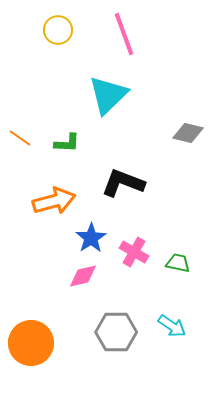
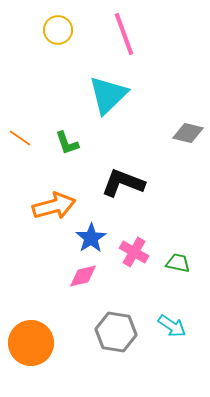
green L-shape: rotated 68 degrees clockwise
orange arrow: moved 5 px down
gray hexagon: rotated 9 degrees clockwise
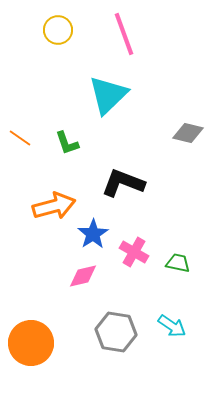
blue star: moved 2 px right, 4 px up
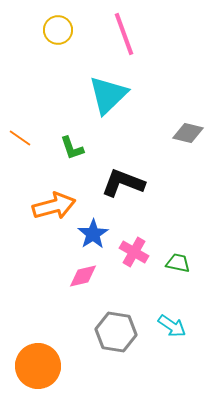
green L-shape: moved 5 px right, 5 px down
orange circle: moved 7 px right, 23 px down
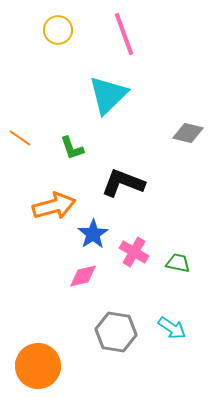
cyan arrow: moved 2 px down
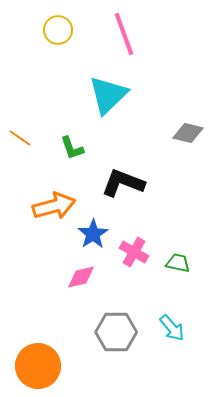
pink diamond: moved 2 px left, 1 px down
cyan arrow: rotated 16 degrees clockwise
gray hexagon: rotated 9 degrees counterclockwise
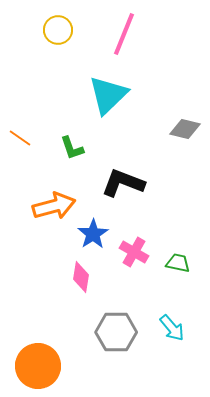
pink line: rotated 42 degrees clockwise
gray diamond: moved 3 px left, 4 px up
pink diamond: rotated 68 degrees counterclockwise
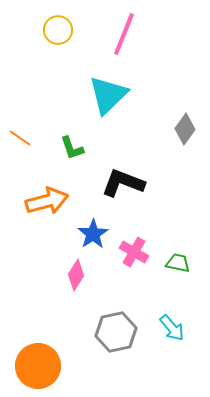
gray diamond: rotated 68 degrees counterclockwise
orange arrow: moved 7 px left, 5 px up
pink diamond: moved 5 px left, 2 px up; rotated 24 degrees clockwise
gray hexagon: rotated 12 degrees counterclockwise
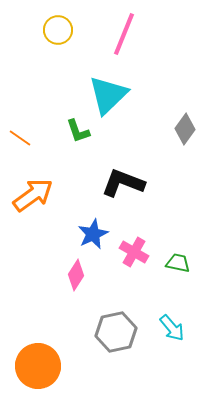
green L-shape: moved 6 px right, 17 px up
orange arrow: moved 14 px left, 6 px up; rotated 21 degrees counterclockwise
blue star: rotated 8 degrees clockwise
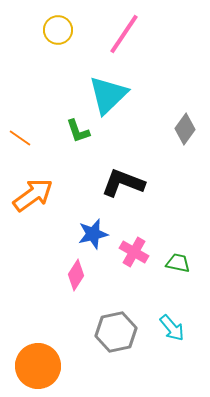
pink line: rotated 12 degrees clockwise
blue star: rotated 12 degrees clockwise
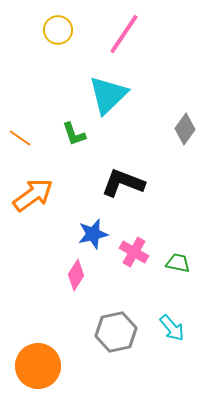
green L-shape: moved 4 px left, 3 px down
